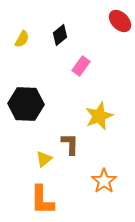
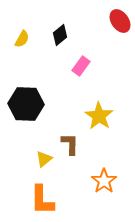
red ellipse: rotated 10 degrees clockwise
yellow star: rotated 16 degrees counterclockwise
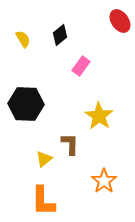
yellow semicircle: moved 1 px right; rotated 60 degrees counterclockwise
orange L-shape: moved 1 px right, 1 px down
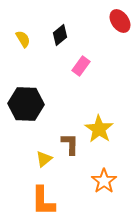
yellow star: moved 13 px down
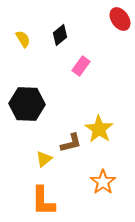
red ellipse: moved 2 px up
black hexagon: moved 1 px right
brown L-shape: moved 1 px right, 1 px up; rotated 75 degrees clockwise
orange star: moved 1 px left, 1 px down
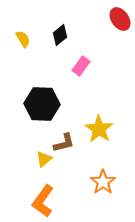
black hexagon: moved 15 px right
brown L-shape: moved 7 px left
orange L-shape: rotated 36 degrees clockwise
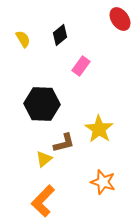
orange star: rotated 20 degrees counterclockwise
orange L-shape: rotated 8 degrees clockwise
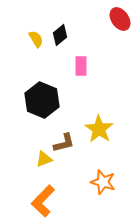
yellow semicircle: moved 13 px right
pink rectangle: rotated 36 degrees counterclockwise
black hexagon: moved 4 px up; rotated 20 degrees clockwise
yellow triangle: rotated 18 degrees clockwise
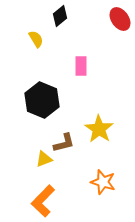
black diamond: moved 19 px up
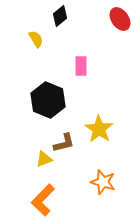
black hexagon: moved 6 px right
orange L-shape: moved 1 px up
